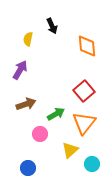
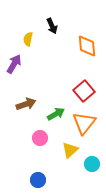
purple arrow: moved 6 px left, 6 px up
pink circle: moved 4 px down
blue circle: moved 10 px right, 12 px down
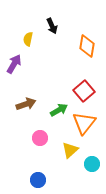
orange diamond: rotated 15 degrees clockwise
green arrow: moved 3 px right, 4 px up
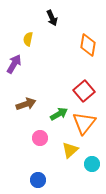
black arrow: moved 8 px up
orange diamond: moved 1 px right, 1 px up
green arrow: moved 4 px down
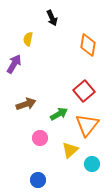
orange triangle: moved 3 px right, 2 px down
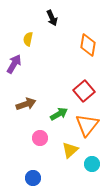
blue circle: moved 5 px left, 2 px up
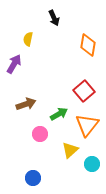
black arrow: moved 2 px right
pink circle: moved 4 px up
